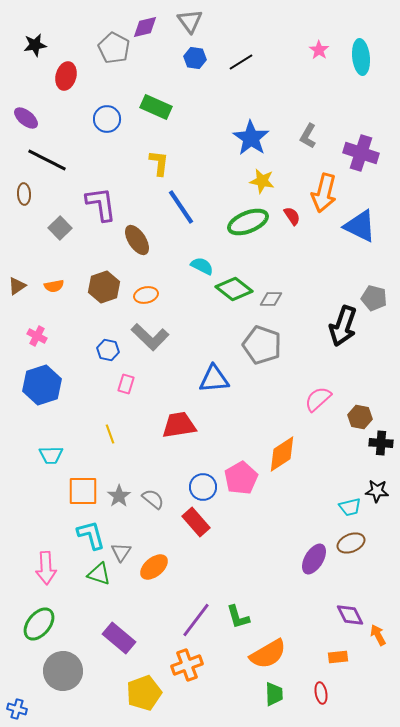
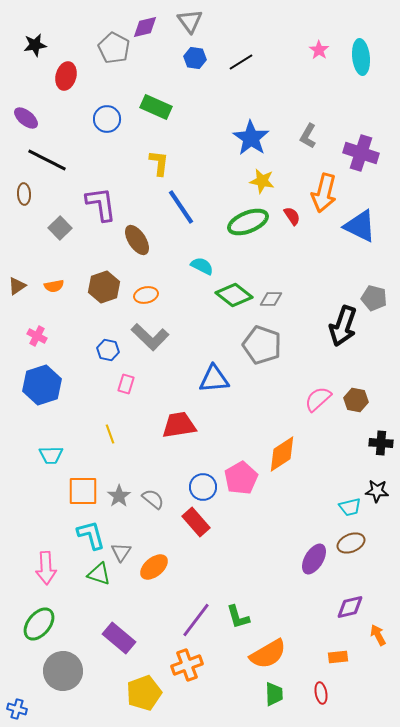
green diamond at (234, 289): moved 6 px down
brown hexagon at (360, 417): moved 4 px left, 17 px up
purple diamond at (350, 615): moved 8 px up; rotated 76 degrees counterclockwise
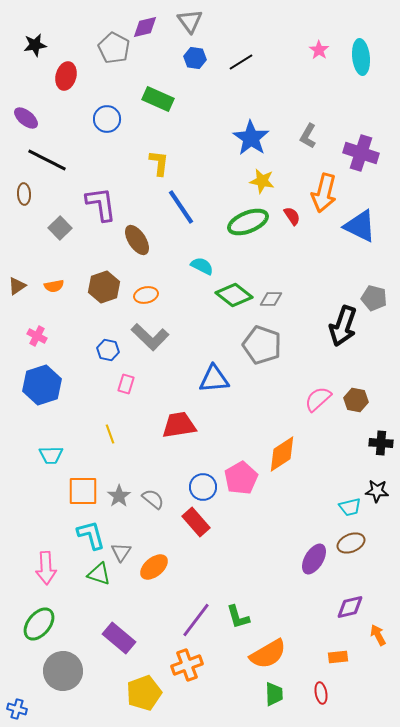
green rectangle at (156, 107): moved 2 px right, 8 px up
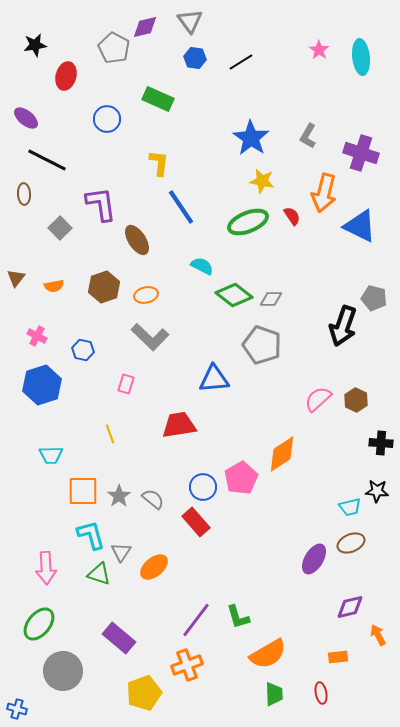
brown triangle at (17, 286): moved 1 px left, 8 px up; rotated 18 degrees counterclockwise
blue hexagon at (108, 350): moved 25 px left
brown hexagon at (356, 400): rotated 15 degrees clockwise
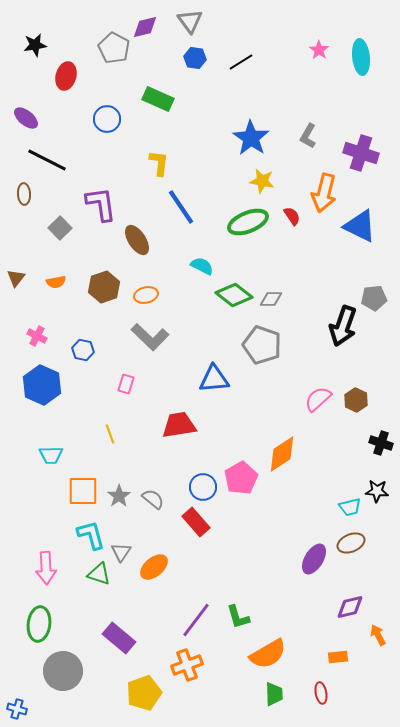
orange semicircle at (54, 286): moved 2 px right, 4 px up
gray pentagon at (374, 298): rotated 20 degrees counterclockwise
blue hexagon at (42, 385): rotated 18 degrees counterclockwise
black cross at (381, 443): rotated 15 degrees clockwise
green ellipse at (39, 624): rotated 32 degrees counterclockwise
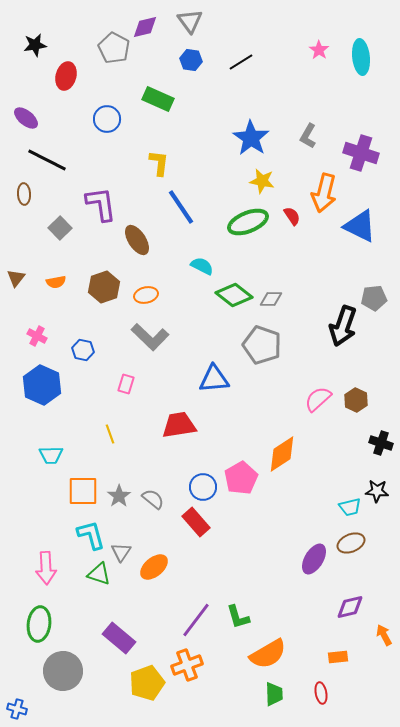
blue hexagon at (195, 58): moved 4 px left, 2 px down
orange arrow at (378, 635): moved 6 px right
yellow pentagon at (144, 693): moved 3 px right, 10 px up
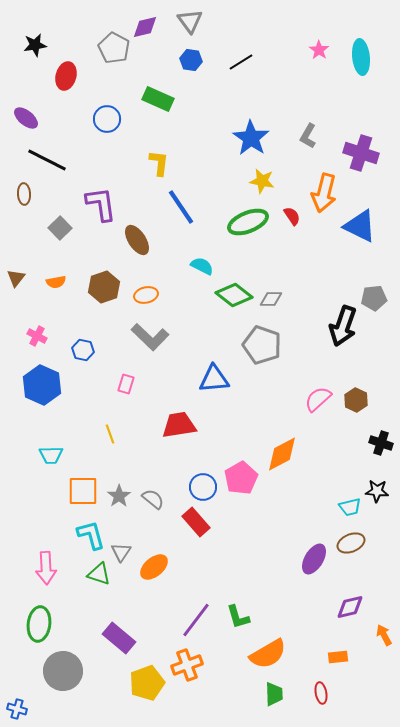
orange diamond at (282, 454): rotated 6 degrees clockwise
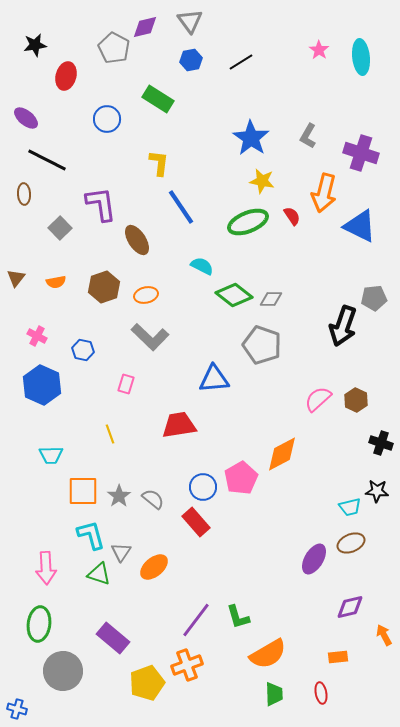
blue hexagon at (191, 60): rotated 20 degrees counterclockwise
green rectangle at (158, 99): rotated 8 degrees clockwise
purple rectangle at (119, 638): moved 6 px left
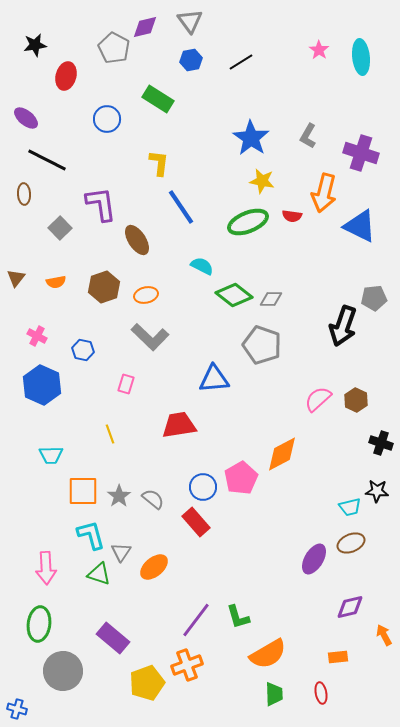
red semicircle at (292, 216): rotated 132 degrees clockwise
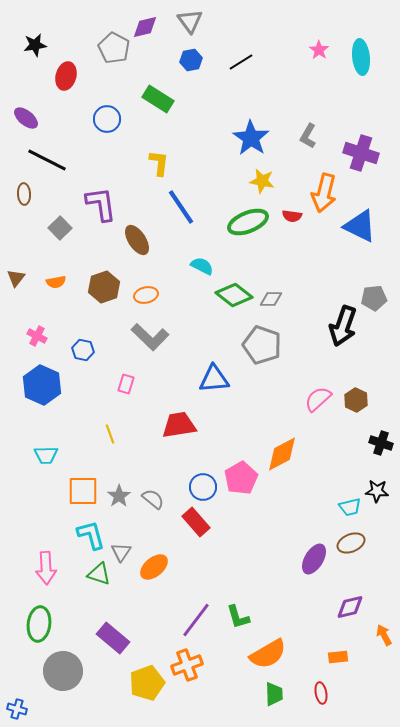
cyan trapezoid at (51, 455): moved 5 px left
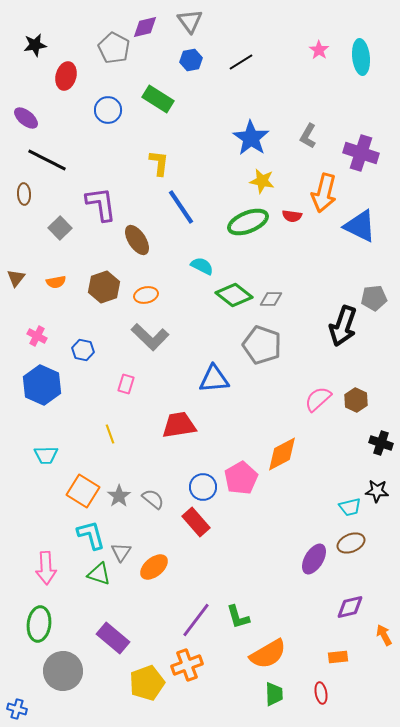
blue circle at (107, 119): moved 1 px right, 9 px up
orange square at (83, 491): rotated 32 degrees clockwise
